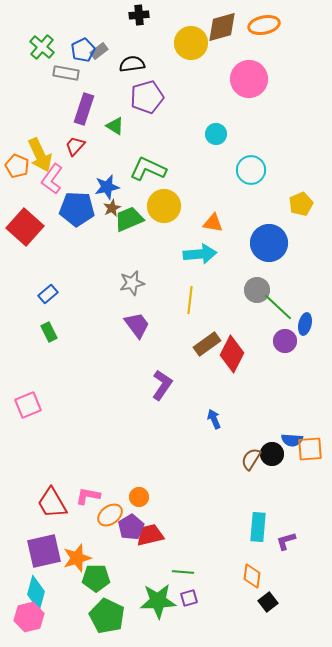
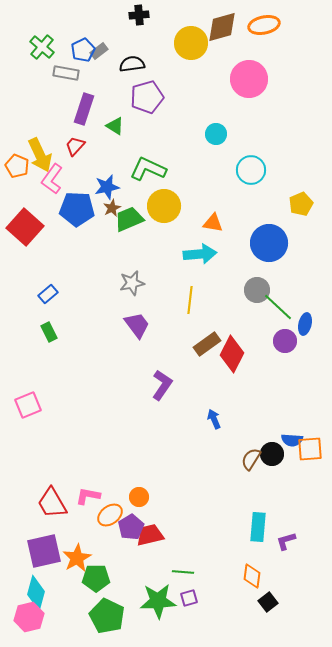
orange star at (77, 558): rotated 12 degrees counterclockwise
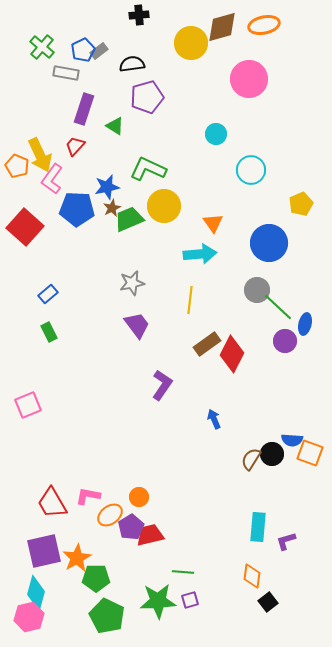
orange triangle at (213, 223): rotated 45 degrees clockwise
orange square at (310, 449): moved 4 px down; rotated 24 degrees clockwise
purple square at (189, 598): moved 1 px right, 2 px down
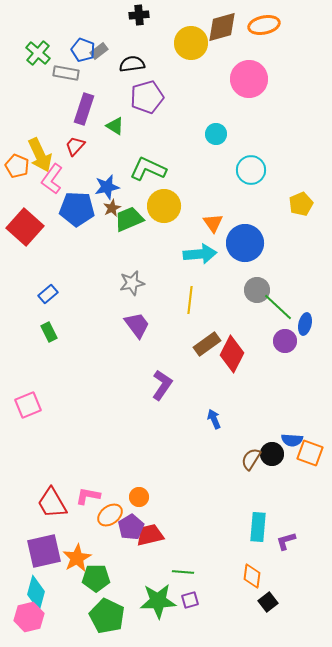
green cross at (42, 47): moved 4 px left, 6 px down
blue pentagon at (83, 50): rotated 25 degrees counterclockwise
blue circle at (269, 243): moved 24 px left
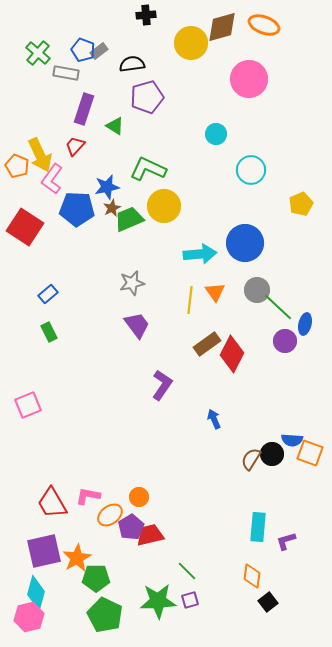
black cross at (139, 15): moved 7 px right
orange ellipse at (264, 25): rotated 32 degrees clockwise
orange triangle at (213, 223): moved 2 px right, 69 px down
red square at (25, 227): rotated 9 degrees counterclockwise
green line at (183, 572): moved 4 px right, 1 px up; rotated 40 degrees clockwise
green pentagon at (107, 616): moved 2 px left, 1 px up
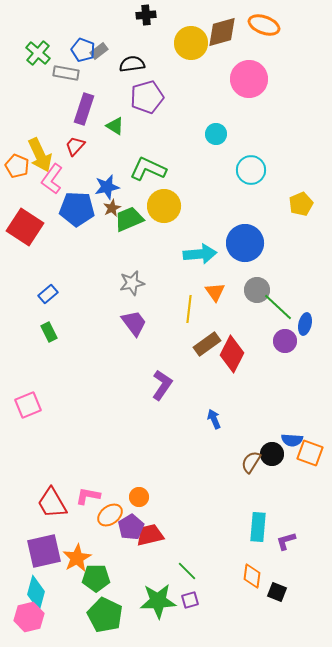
brown diamond at (222, 27): moved 5 px down
yellow line at (190, 300): moved 1 px left, 9 px down
purple trapezoid at (137, 325): moved 3 px left, 2 px up
brown semicircle at (251, 459): moved 3 px down
black square at (268, 602): moved 9 px right, 10 px up; rotated 30 degrees counterclockwise
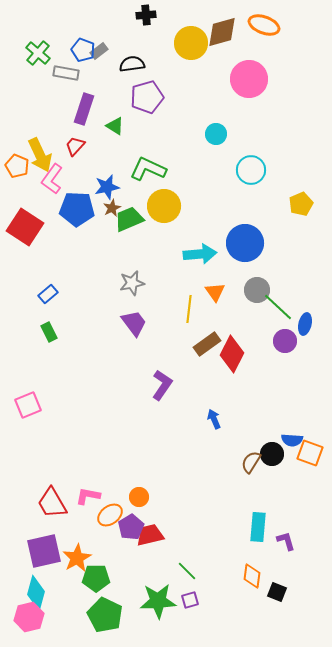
purple L-shape at (286, 541): rotated 90 degrees clockwise
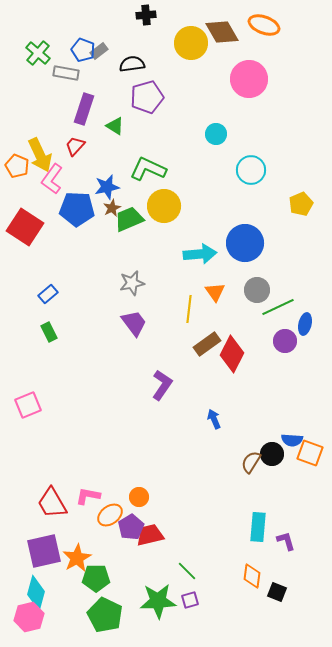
brown diamond at (222, 32): rotated 76 degrees clockwise
green line at (278, 307): rotated 68 degrees counterclockwise
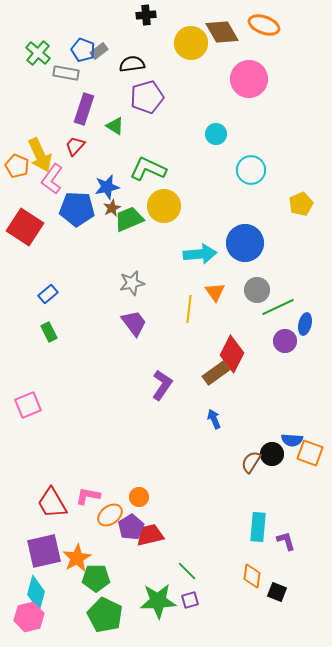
brown rectangle at (207, 344): moved 9 px right, 29 px down
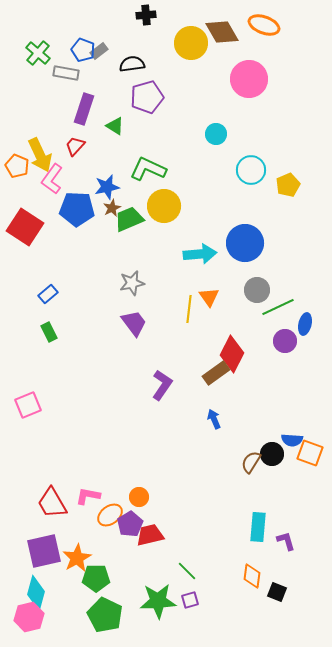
yellow pentagon at (301, 204): moved 13 px left, 19 px up
orange triangle at (215, 292): moved 6 px left, 5 px down
purple pentagon at (131, 527): moved 1 px left, 3 px up
